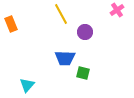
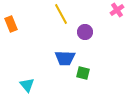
cyan triangle: rotated 21 degrees counterclockwise
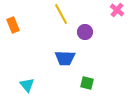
pink cross: rotated 16 degrees counterclockwise
orange rectangle: moved 2 px right, 1 px down
green square: moved 4 px right, 10 px down
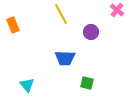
purple circle: moved 6 px right
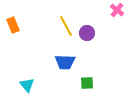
yellow line: moved 5 px right, 12 px down
purple circle: moved 4 px left, 1 px down
blue trapezoid: moved 4 px down
green square: rotated 16 degrees counterclockwise
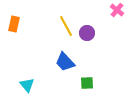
orange rectangle: moved 1 px right, 1 px up; rotated 35 degrees clockwise
blue trapezoid: rotated 45 degrees clockwise
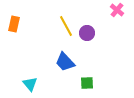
cyan triangle: moved 3 px right, 1 px up
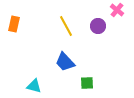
purple circle: moved 11 px right, 7 px up
cyan triangle: moved 4 px right, 2 px down; rotated 35 degrees counterclockwise
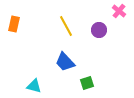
pink cross: moved 2 px right, 1 px down
purple circle: moved 1 px right, 4 px down
green square: rotated 16 degrees counterclockwise
